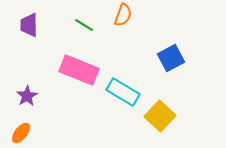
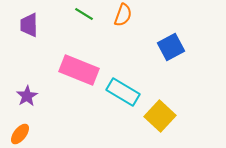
green line: moved 11 px up
blue square: moved 11 px up
orange ellipse: moved 1 px left, 1 px down
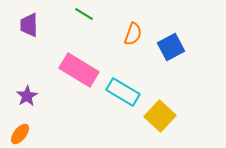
orange semicircle: moved 10 px right, 19 px down
pink rectangle: rotated 9 degrees clockwise
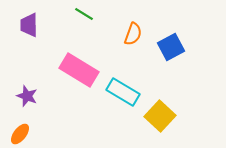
purple star: rotated 20 degrees counterclockwise
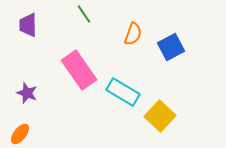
green line: rotated 24 degrees clockwise
purple trapezoid: moved 1 px left
pink rectangle: rotated 24 degrees clockwise
purple star: moved 3 px up
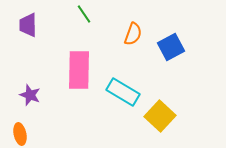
pink rectangle: rotated 36 degrees clockwise
purple star: moved 3 px right, 2 px down
orange ellipse: rotated 50 degrees counterclockwise
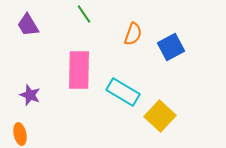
purple trapezoid: rotated 30 degrees counterclockwise
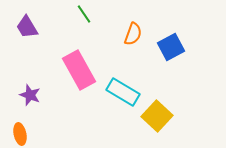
purple trapezoid: moved 1 px left, 2 px down
pink rectangle: rotated 30 degrees counterclockwise
yellow square: moved 3 px left
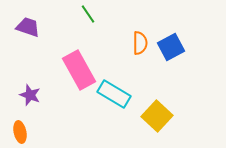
green line: moved 4 px right
purple trapezoid: moved 1 px right; rotated 140 degrees clockwise
orange semicircle: moved 7 px right, 9 px down; rotated 20 degrees counterclockwise
cyan rectangle: moved 9 px left, 2 px down
orange ellipse: moved 2 px up
